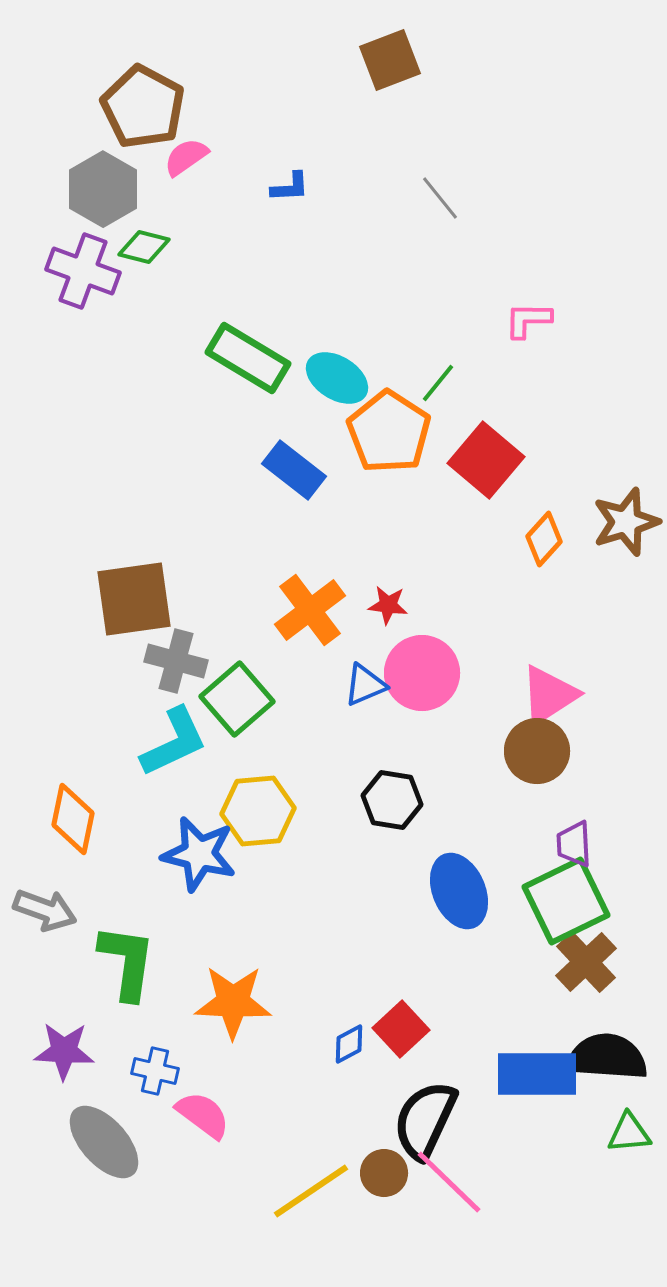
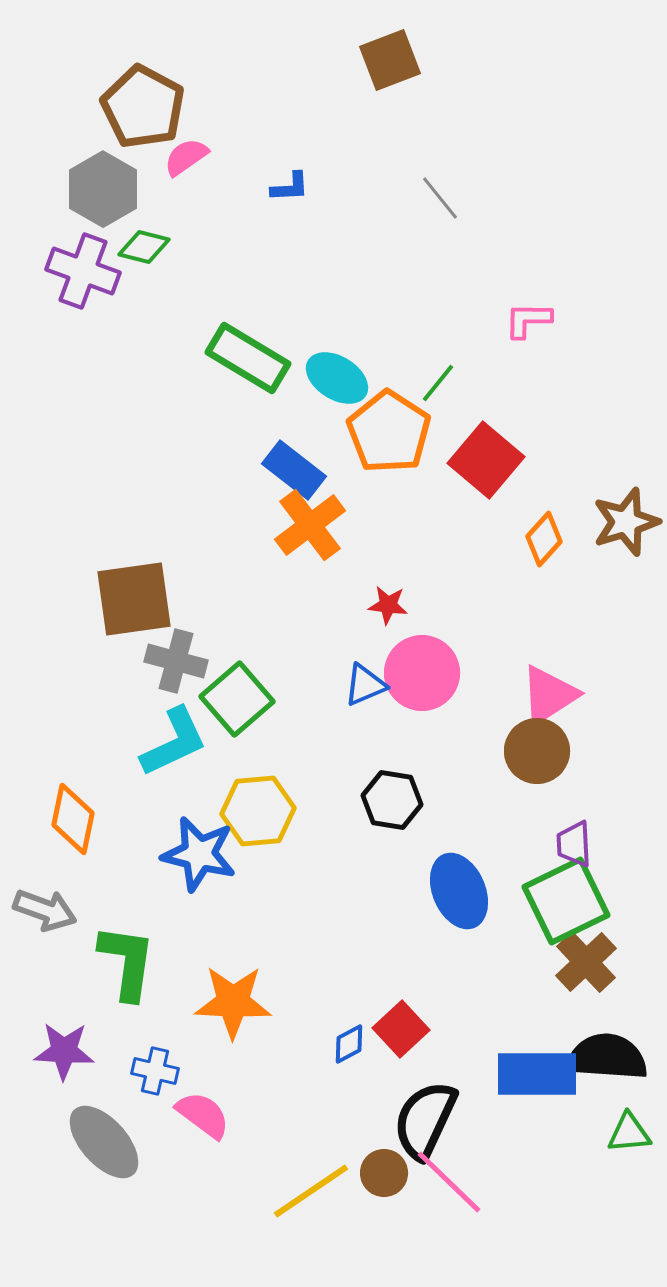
orange cross at (310, 610): moved 85 px up
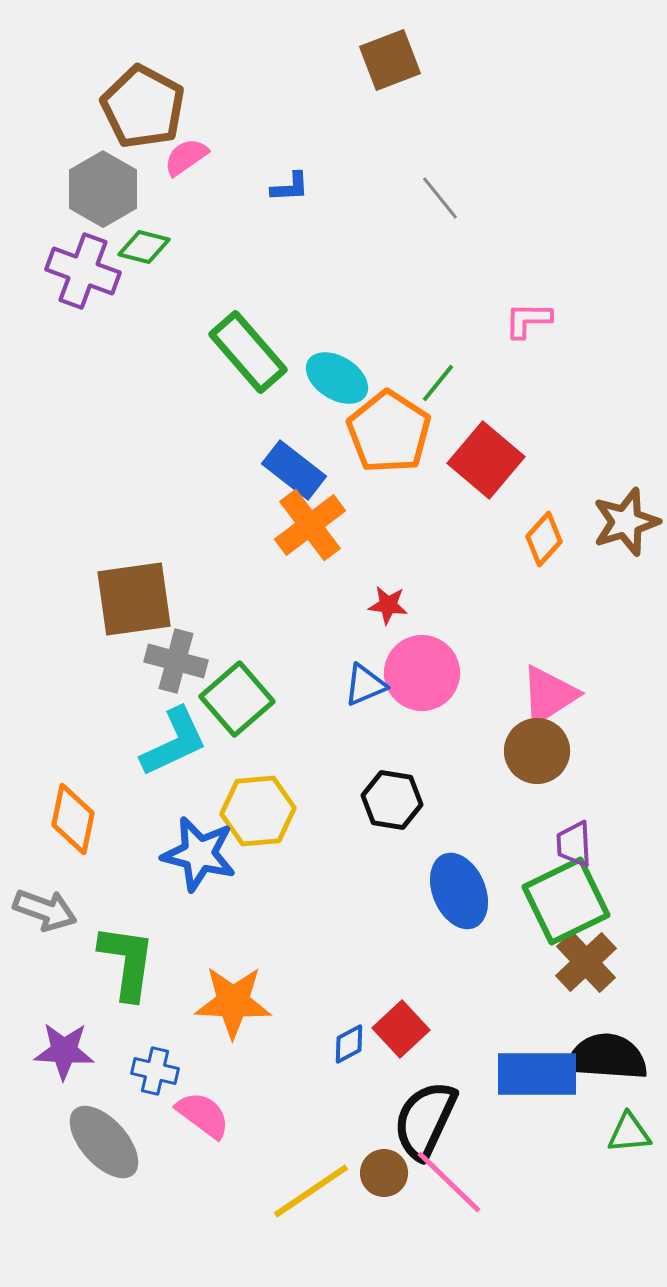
green rectangle at (248, 358): moved 6 px up; rotated 18 degrees clockwise
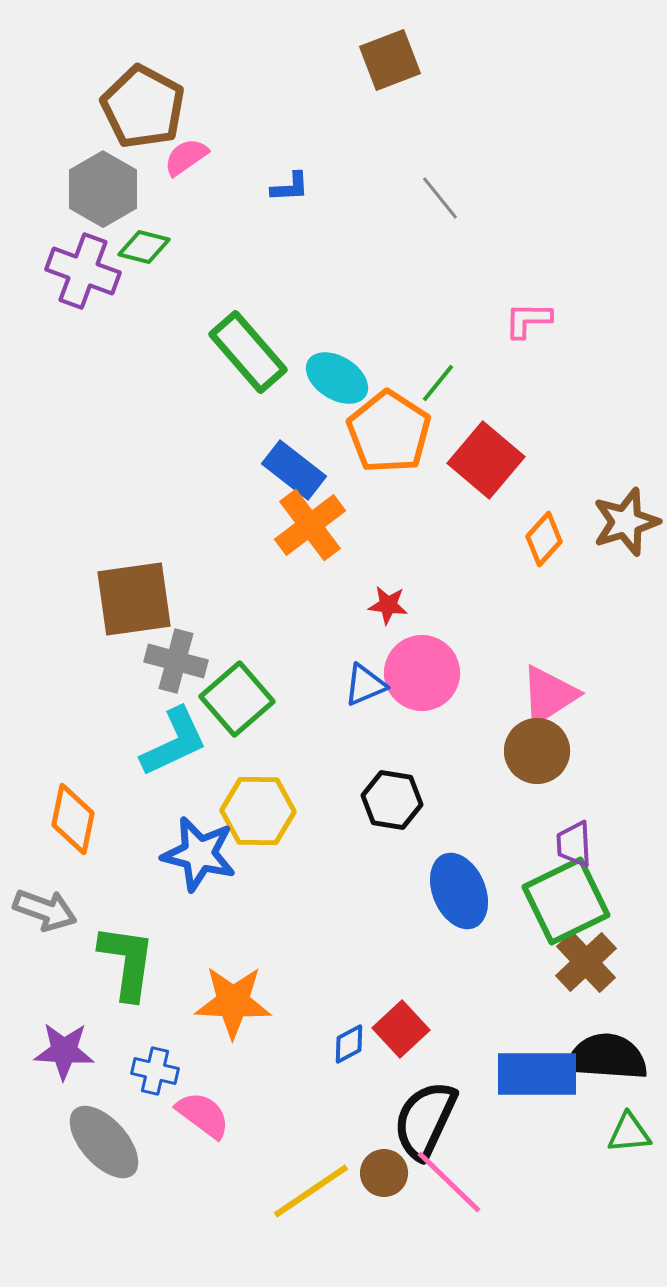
yellow hexagon at (258, 811): rotated 6 degrees clockwise
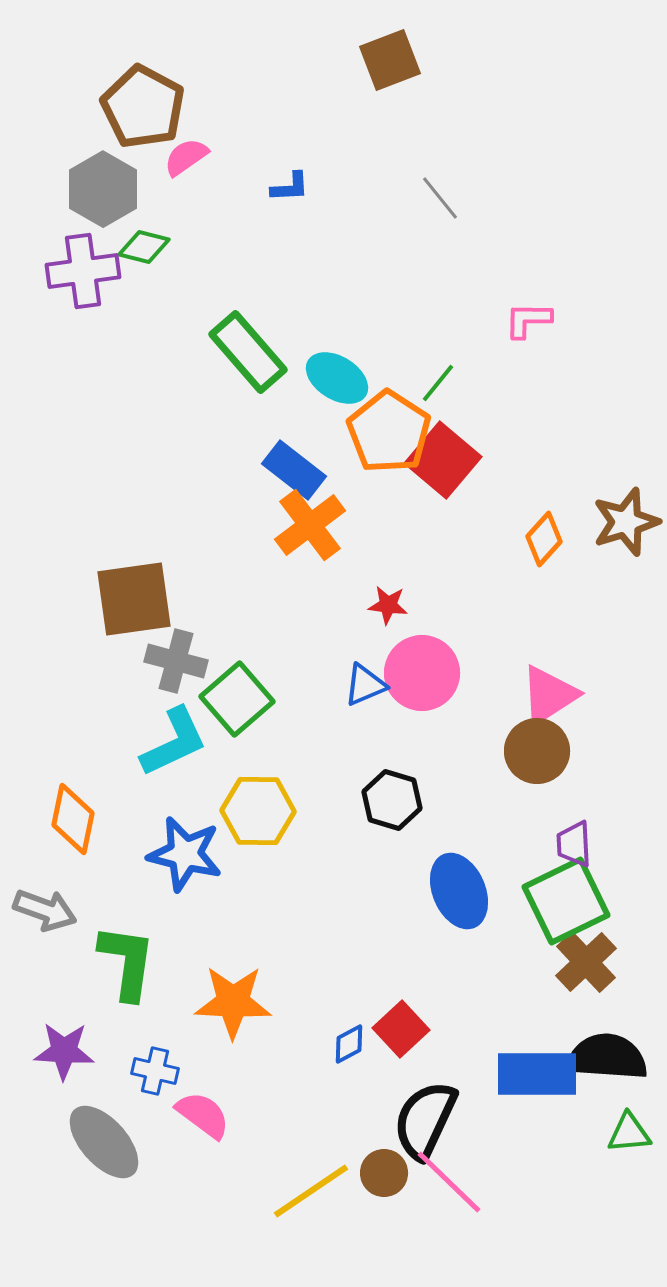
purple cross at (83, 271): rotated 28 degrees counterclockwise
red square at (486, 460): moved 43 px left
black hexagon at (392, 800): rotated 8 degrees clockwise
blue star at (199, 854): moved 14 px left
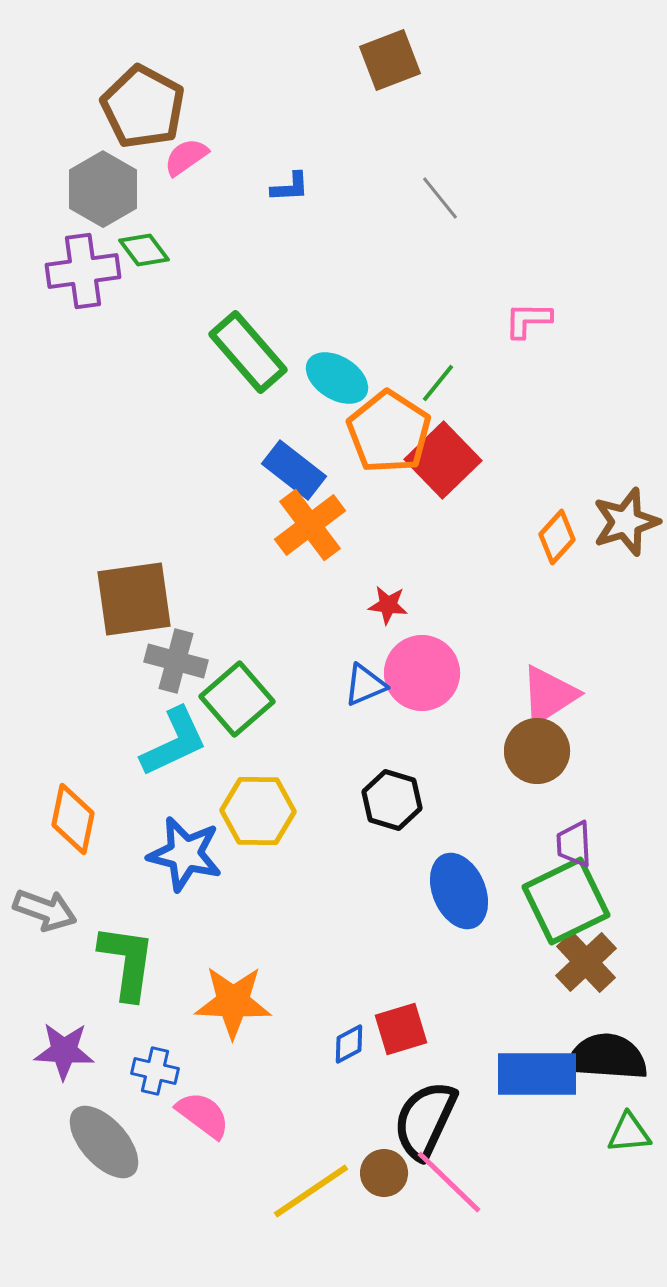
green diamond at (144, 247): moved 3 px down; rotated 39 degrees clockwise
red square at (443, 460): rotated 6 degrees clockwise
orange diamond at (544, 539): moved 13 px right, 2 px up
red square at (401, 1029): rotated 26 degrees clockwise
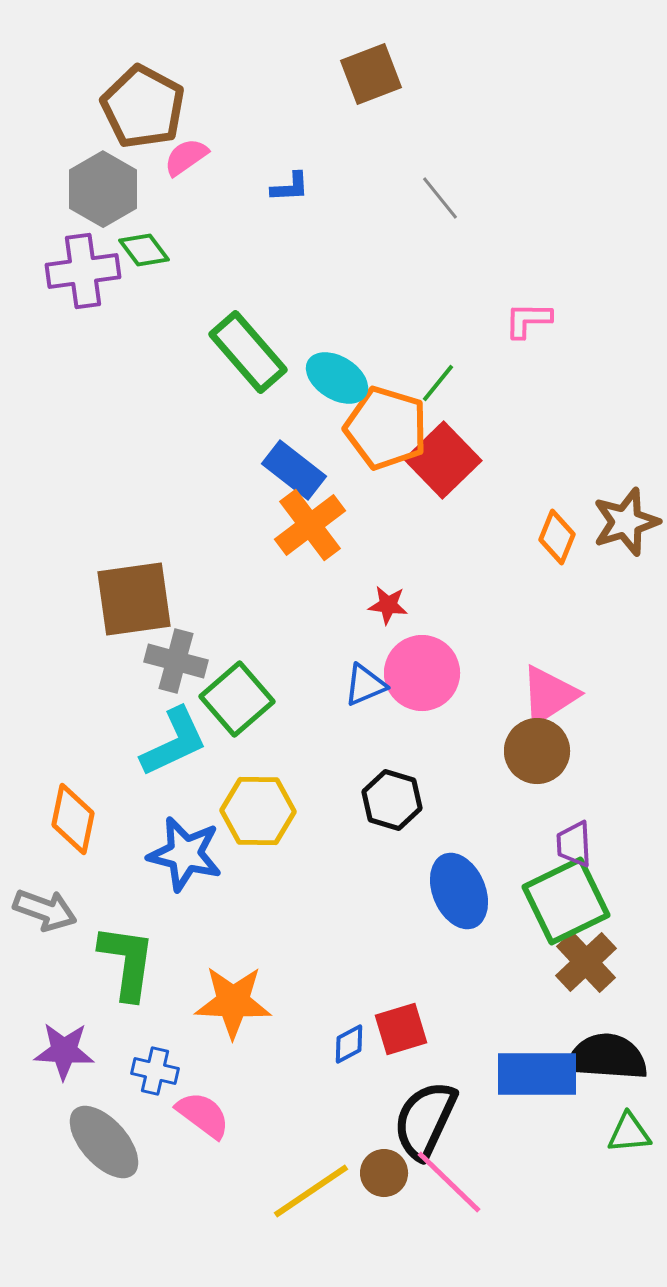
brown square at (390, 60): moved 19 px left, 14 px down
orange pentagon at (389, 432): moved 3 px left, 4 px up; rotated 16 degrees counterclockwise
orange diamond at (557, 537): rotated 20 degrees counterclockwise
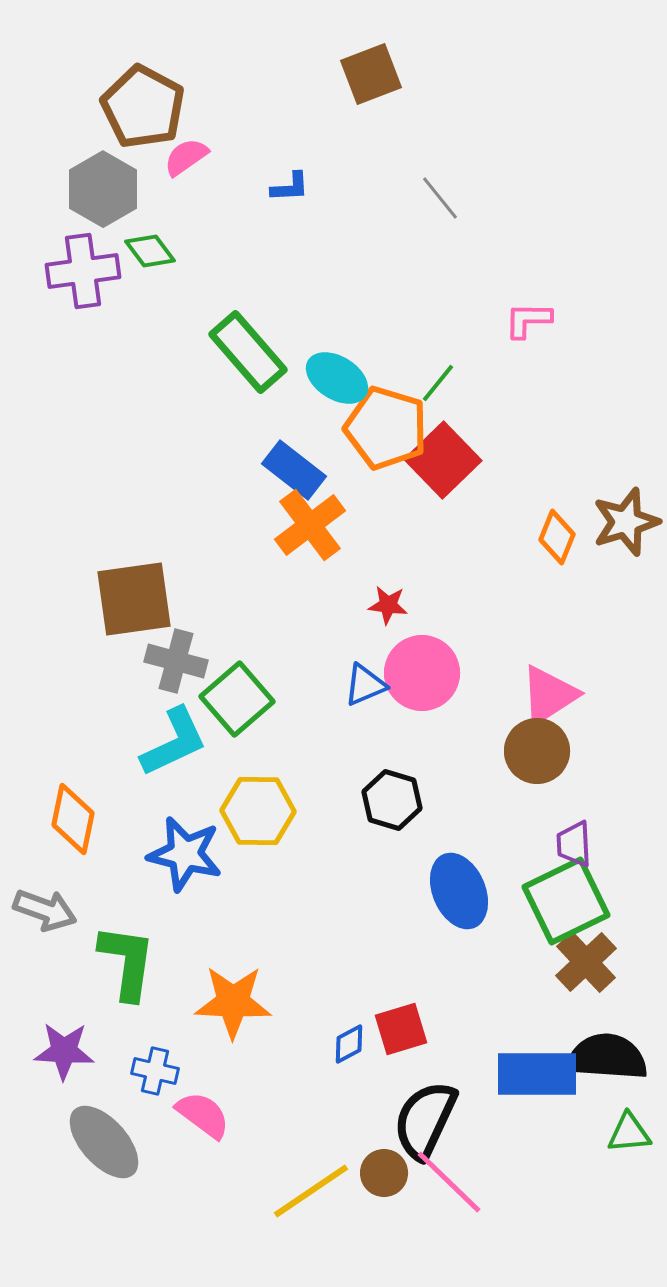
green diamond at (144, 250): moved 6 px right, 1 px down
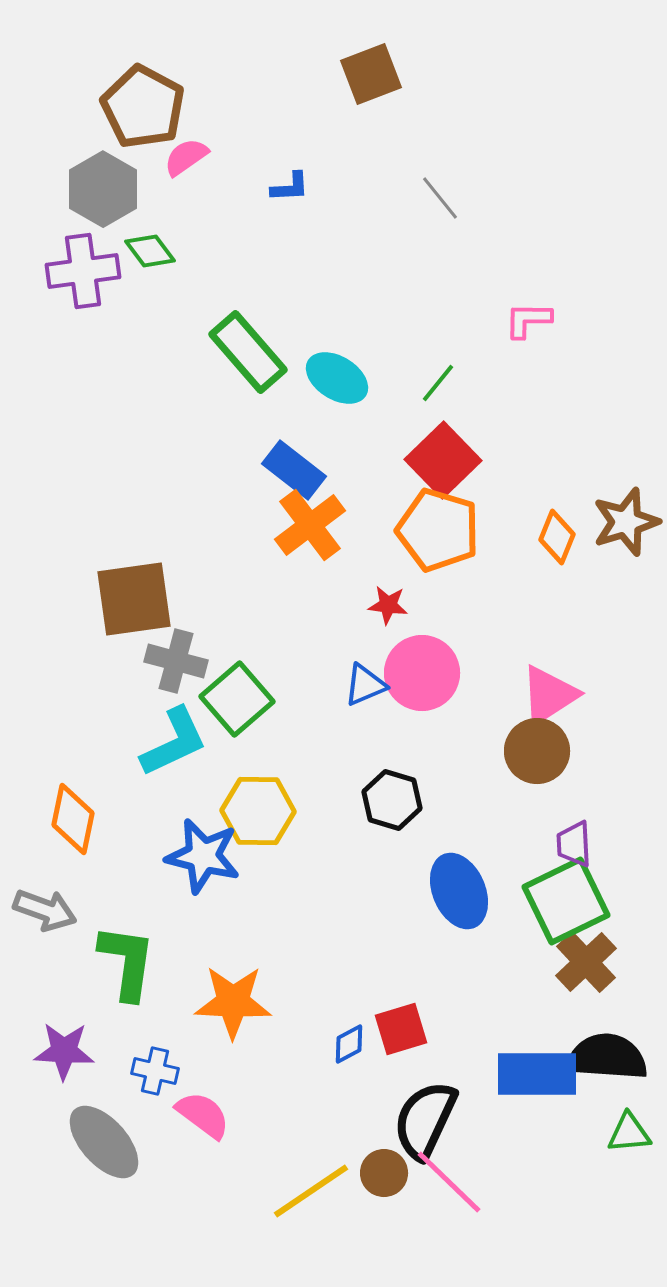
orange pentagon at (386, 428): moved 52 px right, 102 px down
blue star at (185, 854): moved 18 px right, 2 px down
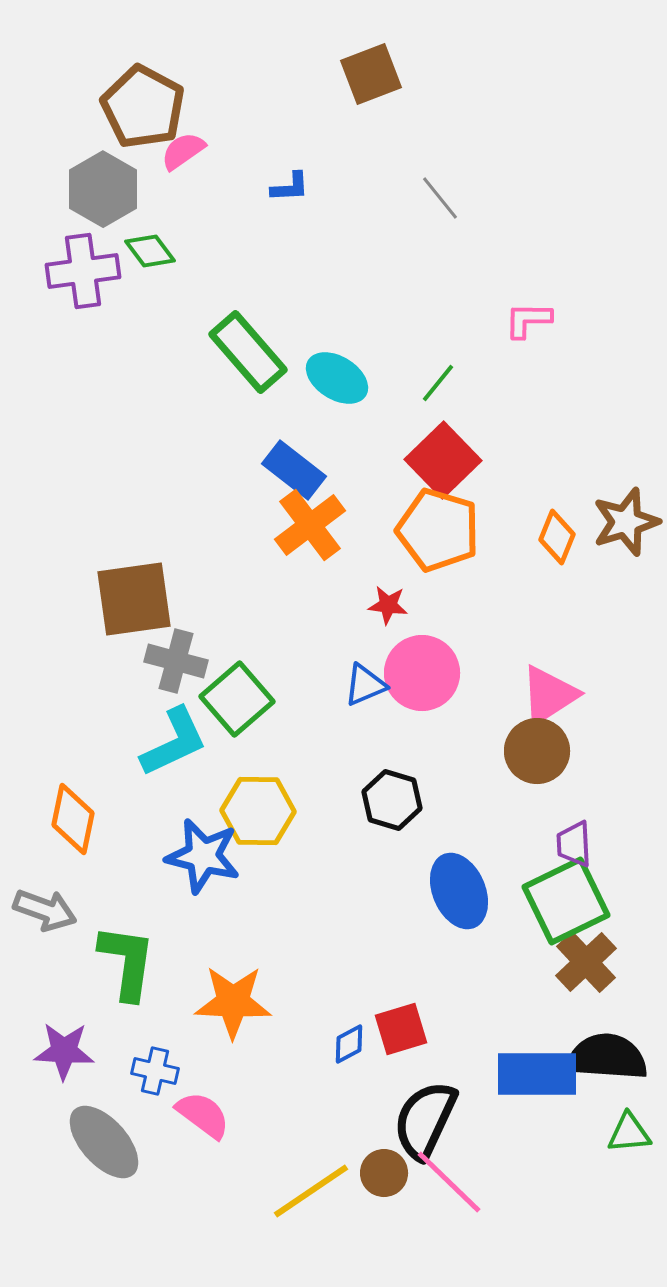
pink semicircle at (186, 157): moved 3 px left, 6 px up
